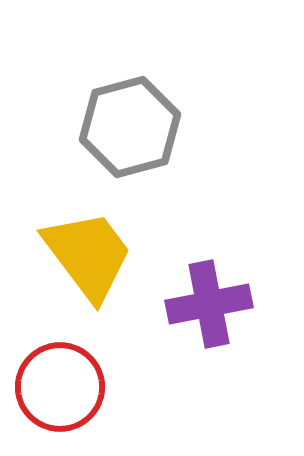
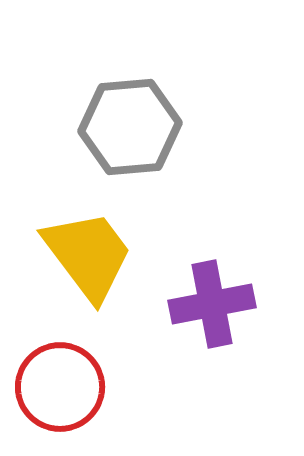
gray hexagon: rotated 10 degrees clockwise
purple cross: moved 3 px right
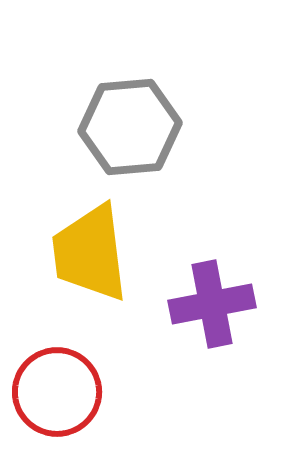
yellow trapezoid: moved 2 px right, 2 px up; rotated 150 degrees counterclockwise
red circle: moved 3 px left, 5 px down
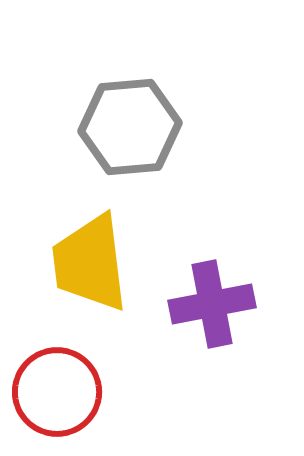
yellow trapezoid: moved 10 px down
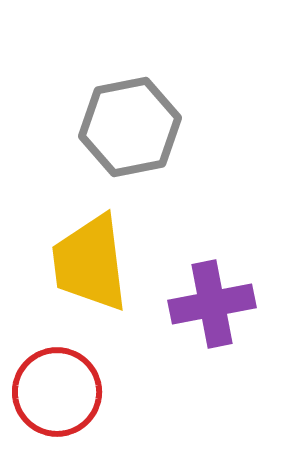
gray hexagon: rotated 6 degrees counterclockwise
